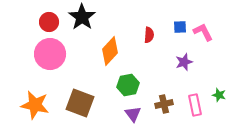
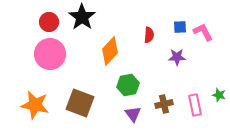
purple star: moved 7 px left, 5 px up; rotated 18 degrees clockwise
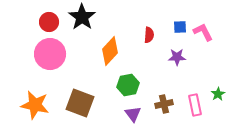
green star: moved 1 px left, 1 px up; rotated 24 degrees clockwise
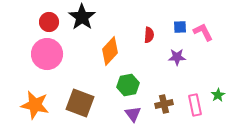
pink circle: moved 3 px left
green star: moved 1 px down
